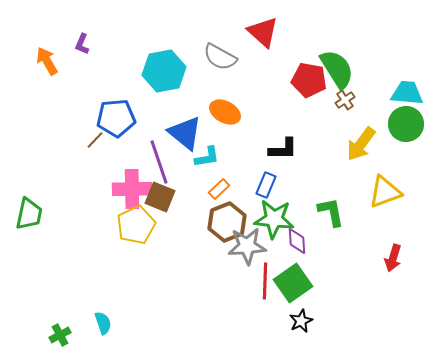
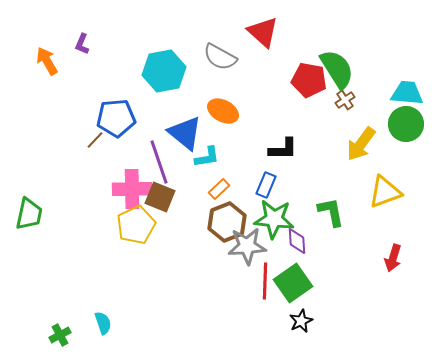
orange ellipse: moved 2 px left, 1 px up
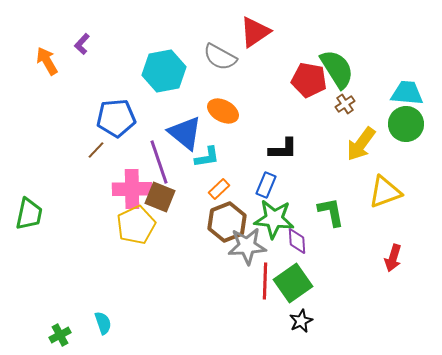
red triangle: moved 8 px left; rotated 44 degrees clockwise
purple L-shape: rotated 20 degrees clockwise
brown cross: moved 4 px down
brown line: moved 1 px right, 10 px down
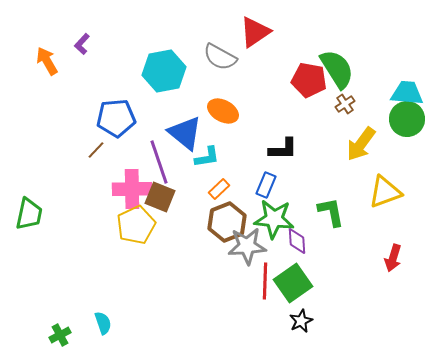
green circle: moved 1 px right, 5 px up
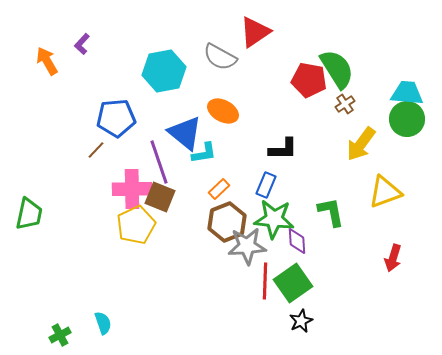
cyan L-shape: moved 3 px left, 4 px up
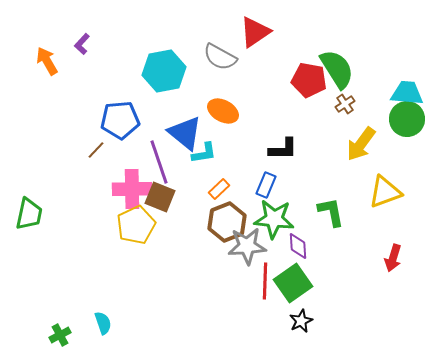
blue pentagon: moved 4 px right, 2 px down
purple diamond: moved 1 px right, 5 px down
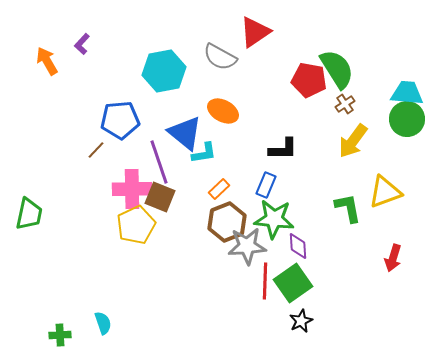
yellow arrow: moved 8 px left, 3 px up
green L-shape: moved 17 px right, 4 px up
green cross: rotated 25 degrees clockwise
